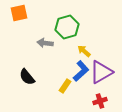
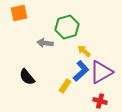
red cross: rotated 32 degrees clockwise
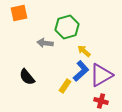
purple triangle: moved 3 px down
red cross: moved 1 px right
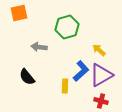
gray arrow: moved 6 px left, 4 px down
yellow arrow: moved 15 px right, 1 px up
yellow rectangle: rotated 32 degrees counterclockwise
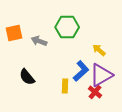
orange square: moved 5 px left, 20 px down
green hexagon: rotated 15 degrees clockwise
gray arrow: moved 6 px up; rotated 14 degrees clockwise
red cross: moved 6 px left, 9 px up; rotated 24 degrees clockwise
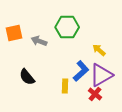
red cross: moved 2 px down
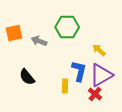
blue L-shape: moved 2 px left; rotated 35 degrees counterclockwise
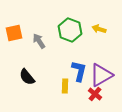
green hexagon: moved 3 px right, 3 px down; rotated 20 degrees clockwise
gray arrow: rotated 35 degrees clockwise
yellow arrow: moved 21 px up; rotated 24 degrees counterclockwise
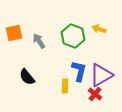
green hexagon: moved 3 px right, 6 px down
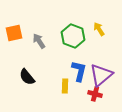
yellow arrow: rotated 40 degrees clockwise
purple triangle: rotated 10 degrees counterclockwise
red cross: rotated 24 degrees counterclockwise
